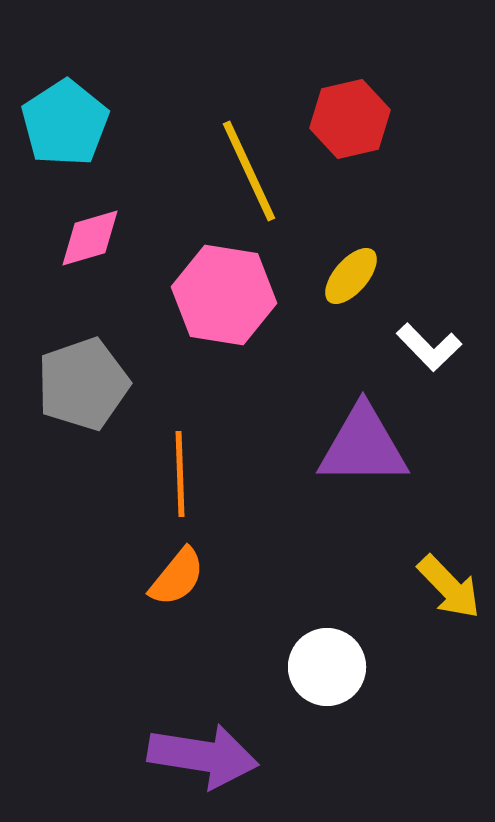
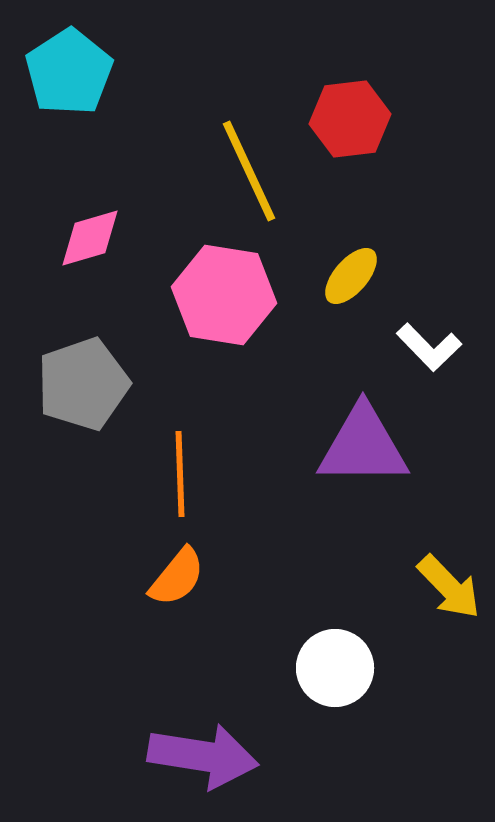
red hexagon: rotated 6 degrees clockwise
cyan pentagon: moved 4 px right, 51 px up
white circle: moved 8 px right, 1 px down
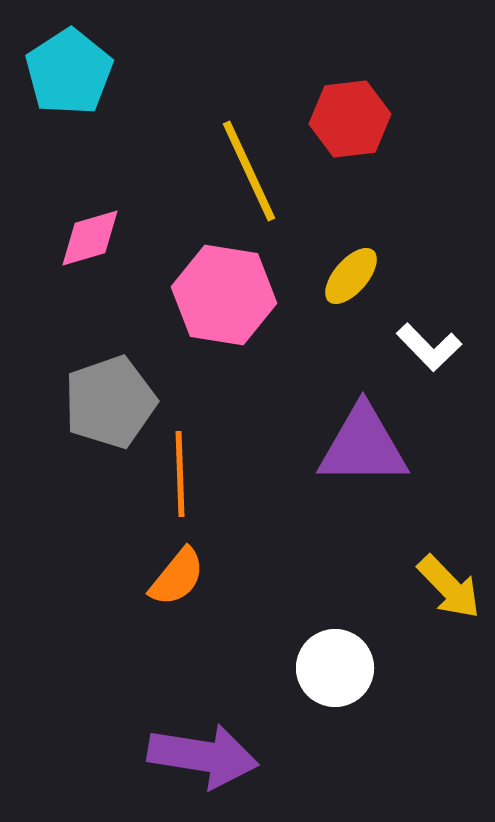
gray pentagon: moved 27 px right, 18 px down
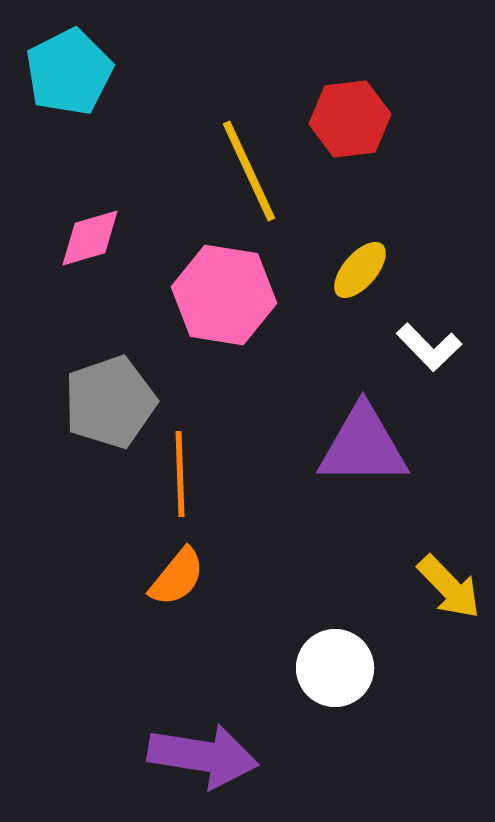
cyan pentagon: rotated 6 degrees clockwise
yellow ellipse: moved 9 px right, 6 px up
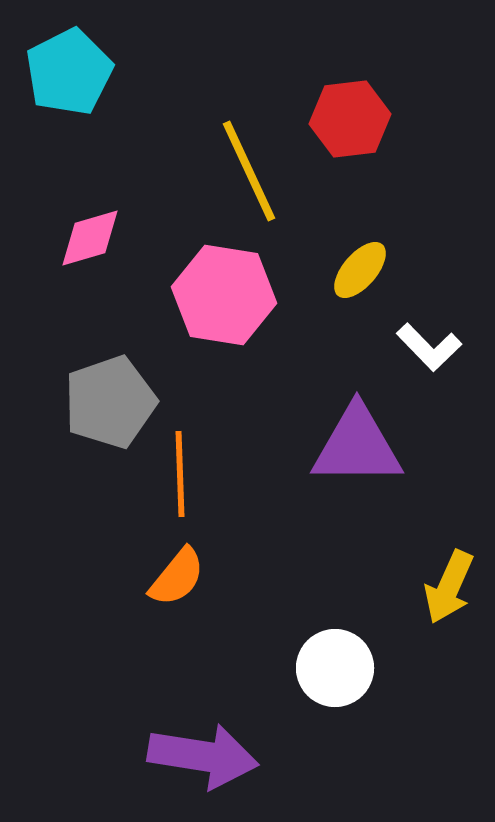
purple triangle: moved 6 px left
yellow arrow: rotated 68 degrees clockwise
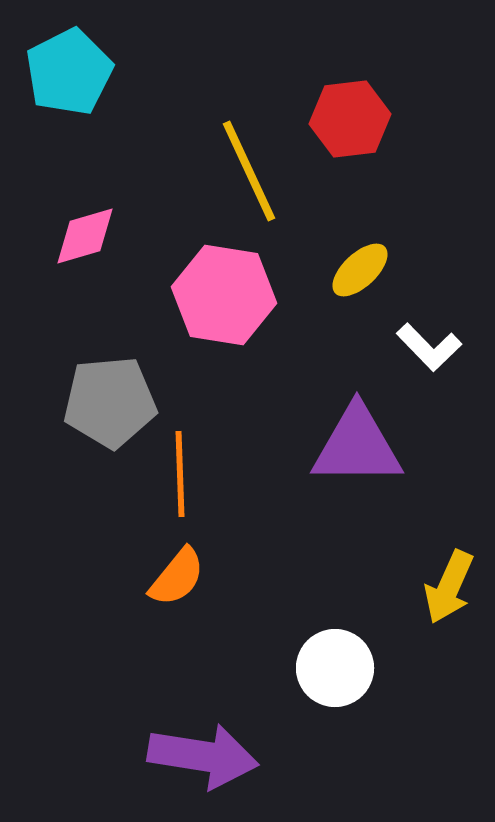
pink diamond: moved 5 px left, 2 px up
yellow ellipse: rotated 6 degrees clockwise
gray pentagon: rotated 14 degrees clockwise
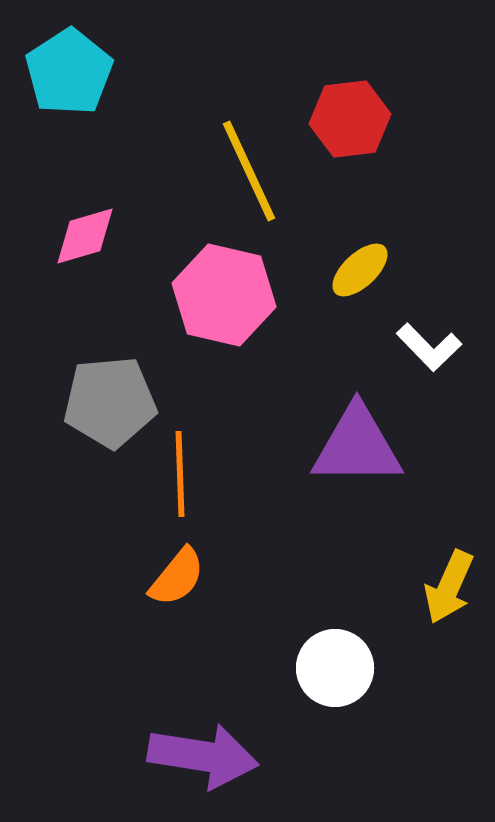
cyan pentagon: rotated 6 degrees counterclockwise
pink hexagon: rotated 4 degrees clockwise
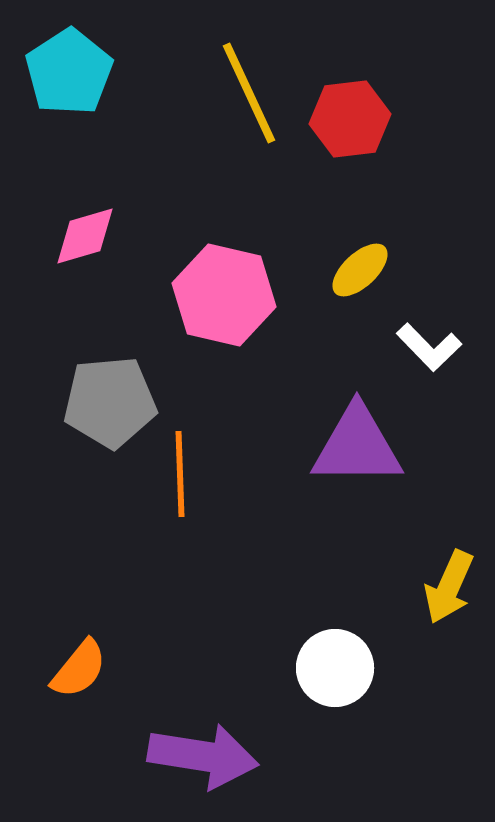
yellow line: moved 78 px up
orange semicircle: moved 98 px left, 92 px down
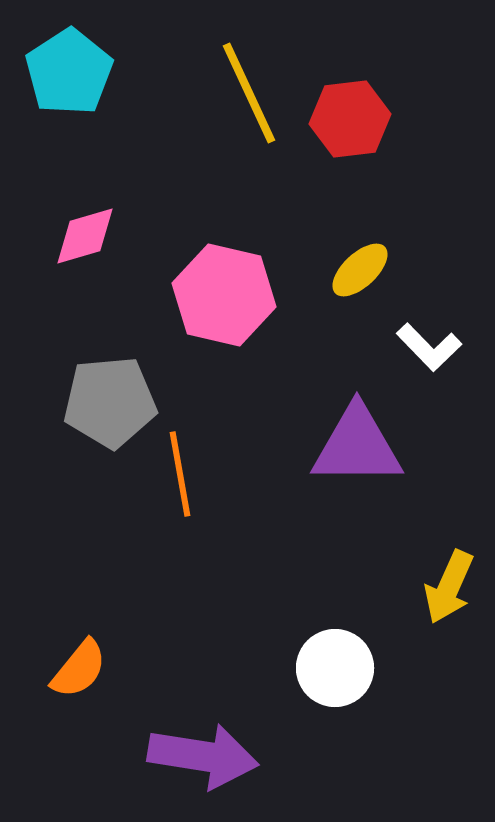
orange line: rotated 8 degrees counterclockwise
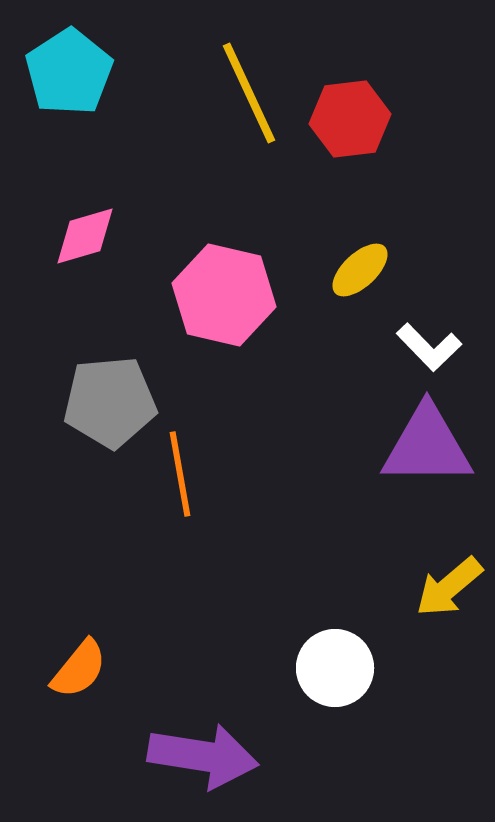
purple triangle: moved 70 px right
yellow arrow: rotated 26 degrees clockwise
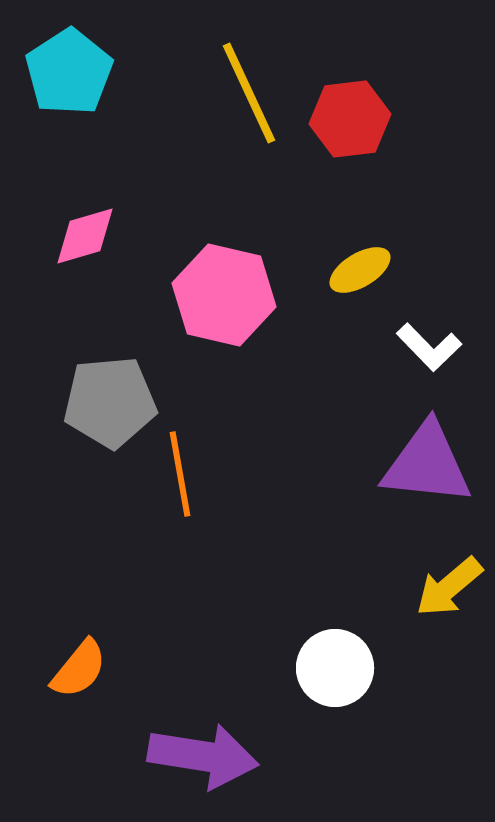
yellow ellipse: rotated 12 degrees clockwise
purple triangle: moved 18 px down; rotated 6 degrees clockwise
